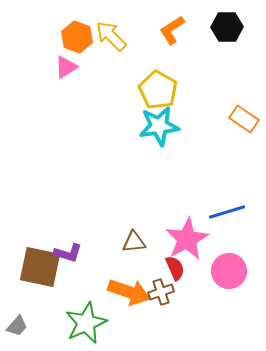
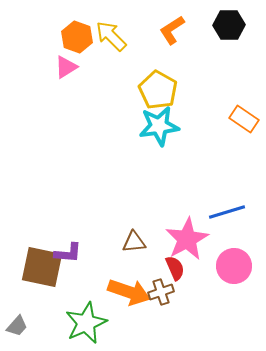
black hexagon: moved 2 px right, 2 px up
purple L-shape: rotated 12 degrees counterclockwise
brown square: moved 2 px right
pink circle: moved 5 px right, 5 px up
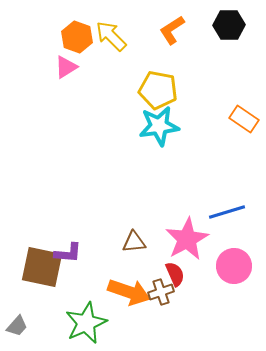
yellow pentagon: rotated 18 degrees counterclockwise
red semicircle: moved 6 px down
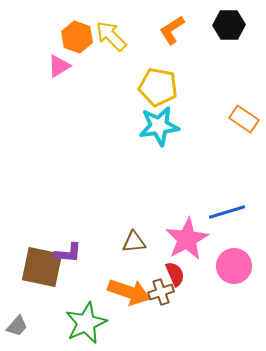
pink triangle: moved 7 px left, 1 px up
yellow pentagon: moved 3 px up
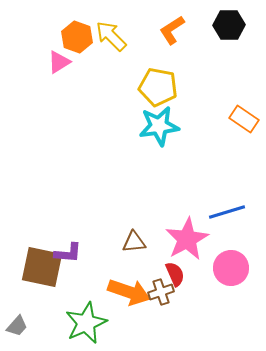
pink triangle: moved 4 px up
pink circle: moved 3 px left, 2 px down
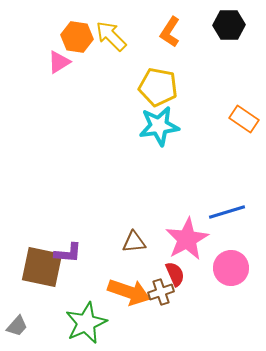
orange L-shape: moved 2 px left, 2 px down; rotated 24 degrees counterclockwise
orange hexagon: rotated 12 degrees counterclockwise
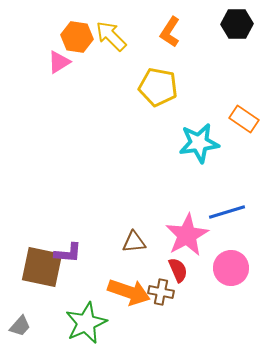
black hexagon: moved 8 px right, 1 px up
cyan star: moved 40 px right, 17 px down
pink star: moved 4 px up
red semicircle: moved 3 px right, 4 px up
brown cross: rotated 30 degrees clockwise
gray trapezoid: moved 3 px right
